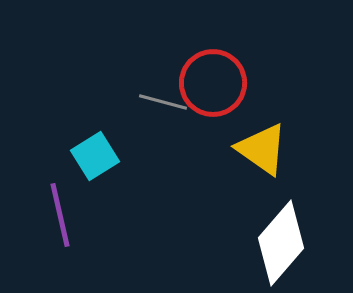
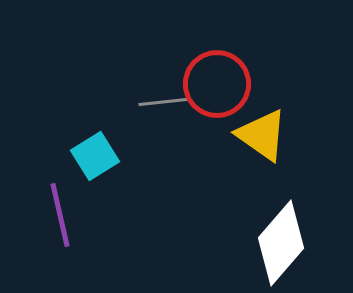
red circle: moved 4 px right, 1 px down
gray line: rotated 21 degrees counterclockwise
yellow triangle: moved 14 px up
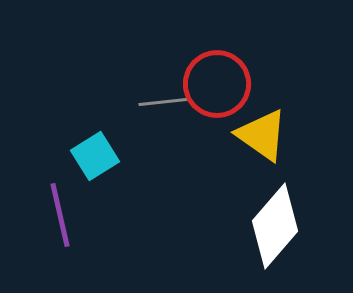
white diamond: moved 6 px left, 17 px up
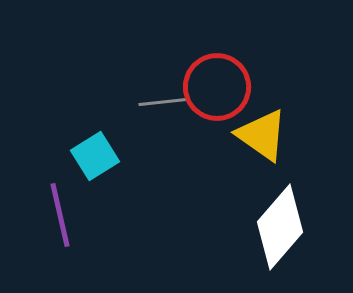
red circle: moved 3 px down
white diamond: moved 5 px right, 1 px down
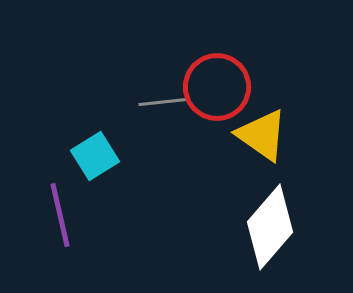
white diamond: moved 10 px left
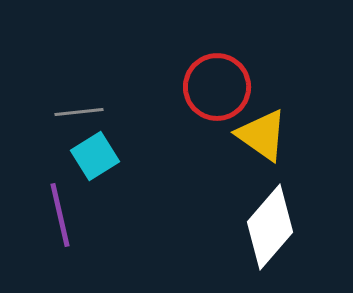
gray line: moved 84 px left, 10 px down
